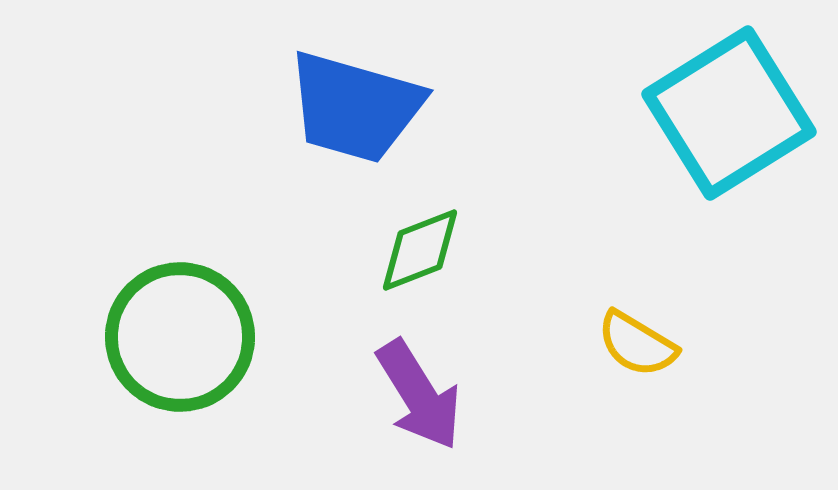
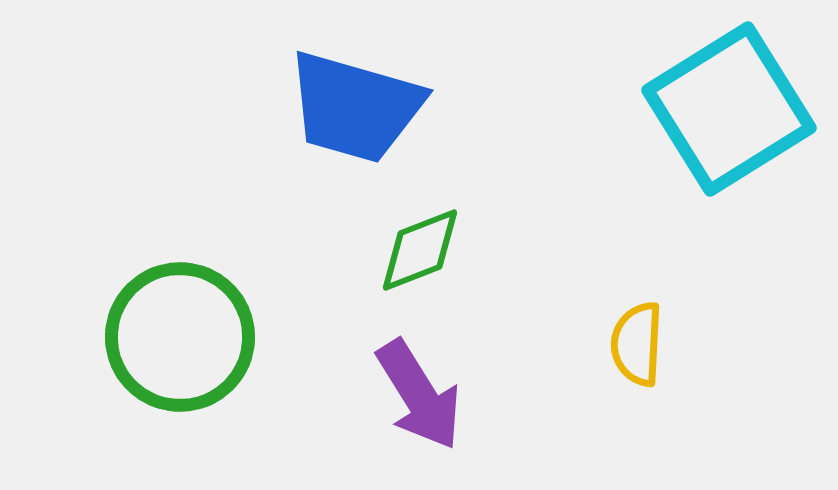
cyan square: moved 4 px up
yellow semicircle: rotated 62 degrees clockwise
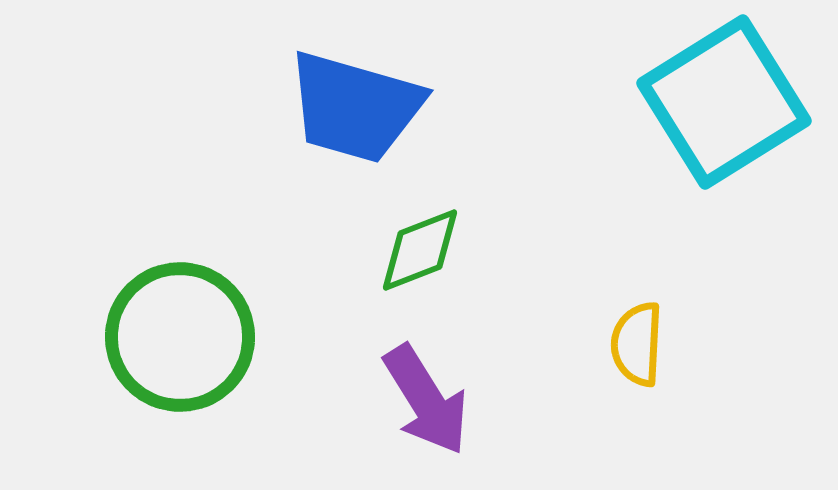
cyan square: moved 5 px left, 7 px up
purple arrow: moved 7 px right, 5 px down
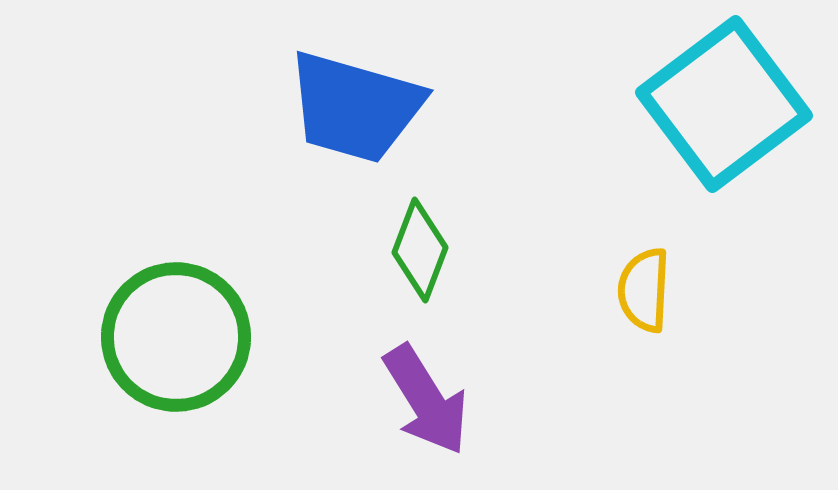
cyan square: moved 2 px down; rotated 5 degrees counterclockwise
green diamond: rotated 48 degrees counterclockwise
green circle: moved 4 px left
yellow semicircle: moved 7 px right, 54 px up
